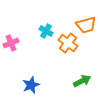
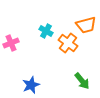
green arrow: rotated 78 degrees clockwise
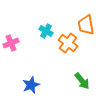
orange trapezoid: rotated 95 degrees clockwise
